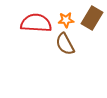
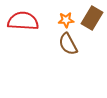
red semicircle: moved 13 px left, 2 px up
brown semicircle: moved 3 px right
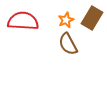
orange star: rotated 21 degrees counterclockwise
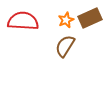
brown rectangle: moved 2 px left; rotated 35 degrees clockwise
brown semicircle: moved 3 px left, 2 px down; rotated 60 degrees clockwise
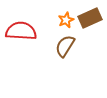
red semicircle: moved 2 px left, 10 px down
